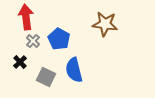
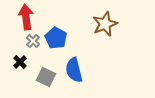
brown star: rotated 30 degrees counterclockwise
blue pentagon: moved 3 px left, 1 px up
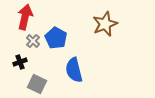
red arrow: moved 1 px left; rotated 20 degrees clockwise
black cross: rotated 24 degrees clockwise
gray square: moved 9 px left, 7 px down
